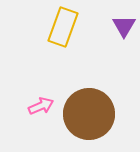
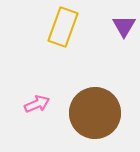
pink arrow: moved 4 px left, 2 px up
brown circle: moved 6 px right, 1 px up
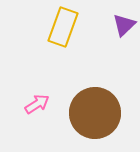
purple triangle: moved 1 px up; rotated 15 degrees clockwise
pink arrow: rotated 10 degrees counterclockwise
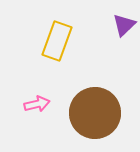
yellow rectangle: moved 6 px left, 14 px down
pink arrow: rotated 20 degrees clockwise
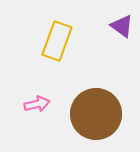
purple triangle: moved 2 px left, 1 px down; rotated 40 degrees counterclockwise
brown circle: moved 1 px right, 1 px down
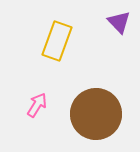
purple triangle: moved 3 px left, 4 px up; rotated 10 degrees clockwise
pink arrow: moved 1 px down; rotated 45 degrees counterclockwise
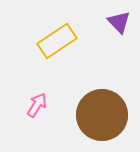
yellow rectangle: rotated 36 degrees clockwise
brown circle: moved 6 px right, 1 px down
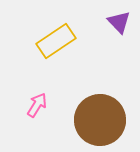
yellow rectangle: moved 1 px left
brown circle: moved 2 px left, 5 px down
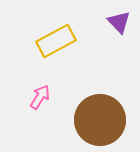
yellow rectangle: rotated 6 degrees clockwise
pink arrow: moved 3 px right, 8 px up
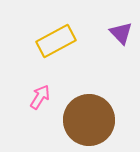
purple triangle: moved 2 px right, 11 px down
brown circle: moved 11 px left
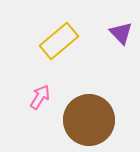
yellow rectangle: moved 3 px right; rotated 12 degrees counterclockwise
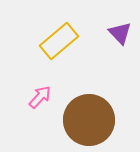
purple triangle: moved 1 px left
pink arrow: rotated 10 degrees clockwise
